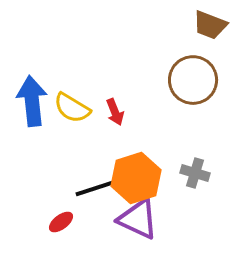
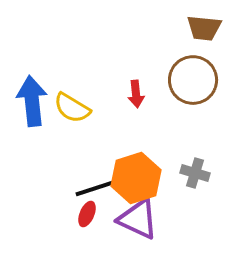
brown trapezoid: moved 6 px left, 3 px down; rotated 15 degrees counterclockwise
red arrow: moved 21 px right, 18 px up; rotated 16 degrees clockwise
red ellipse: moved 26 px right, 8 px up; rotated 30 degrees counterclockwise
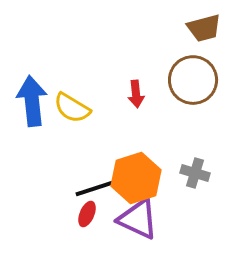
brown trapezoid: rotated 21 degrees counterclockwise
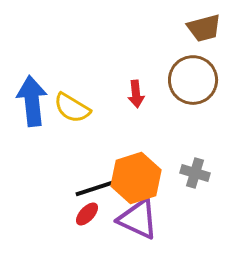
red ellipse: rotated 20 degrees clockwise
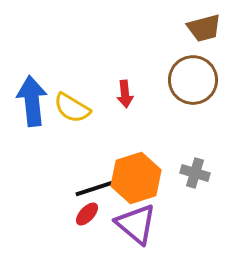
red arrow: moved 11 px left
purple triangle: moved 2 px left, 5 px down; rotated 15 degrees clockwise
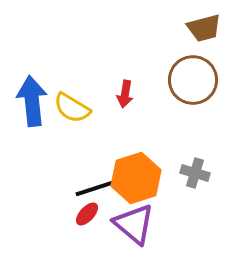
red arrow: rotated 16 degrees clockwise
purple triangle: moved 2 px left
